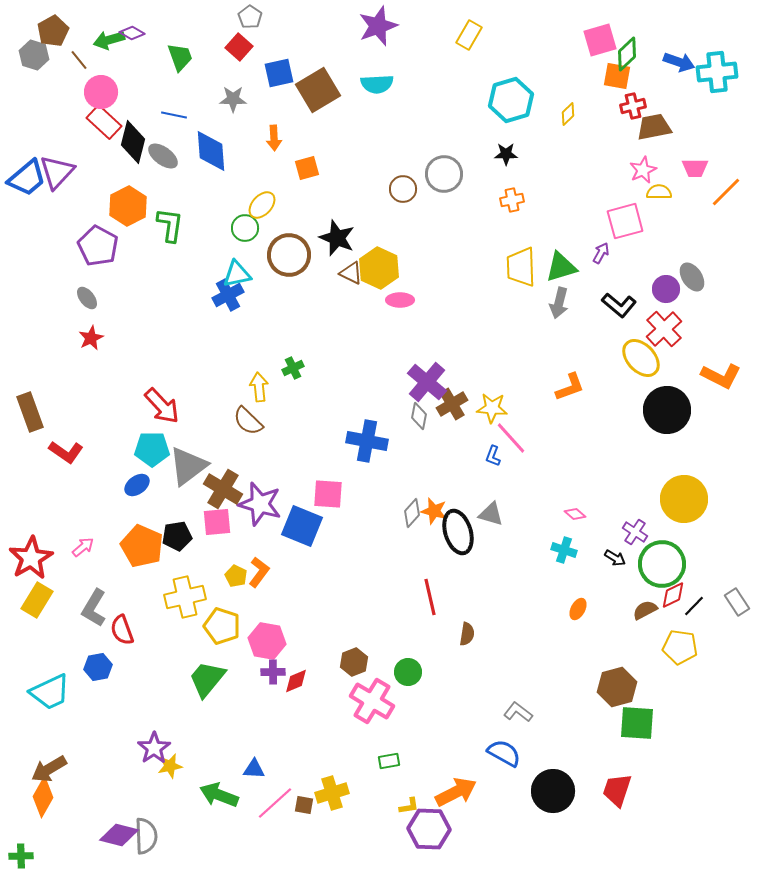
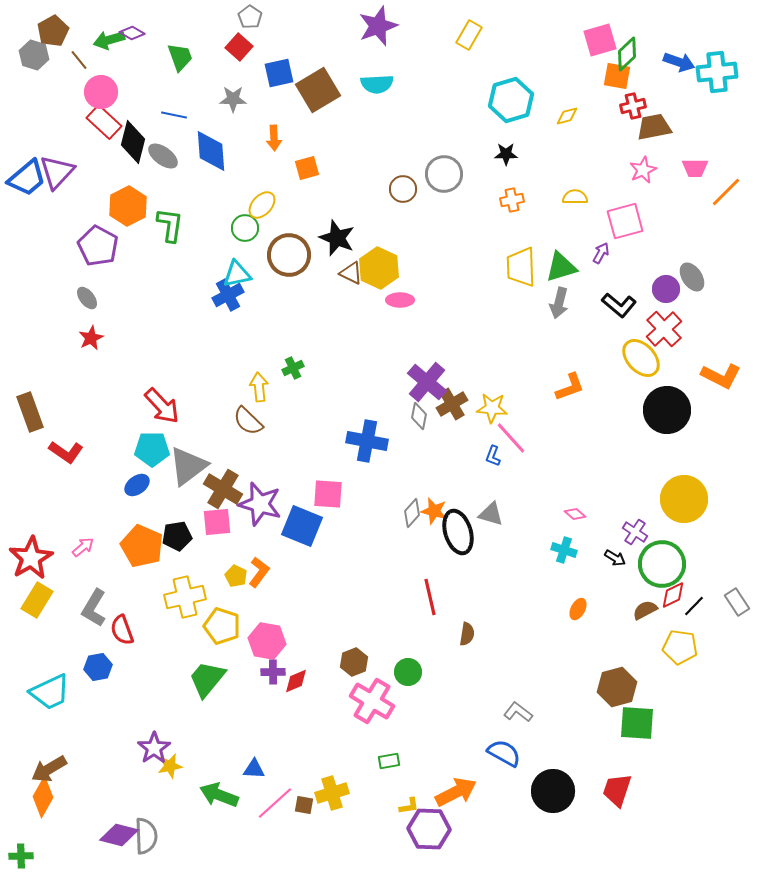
yellow diamond at (568, 114): moved 1 px left, 2 px down; rotated 30 degrees clockwise
yellow semicircle at (659, 192): moved 84 px left, 5 px down
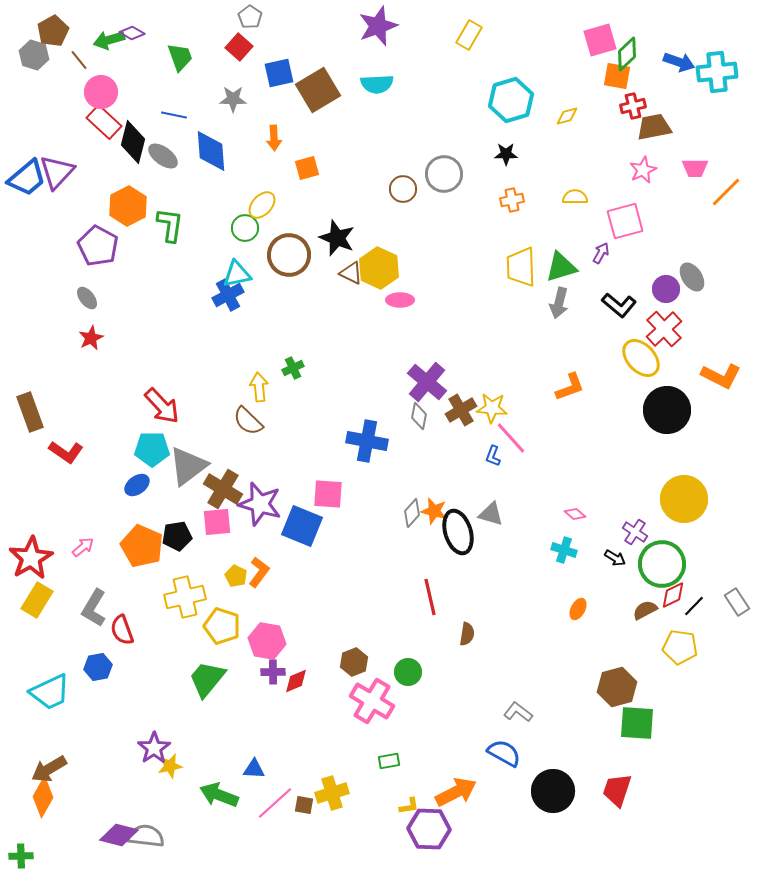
brown cross at (452, 404): moved 9 px right, 6 px down
gray semicircle at (146, 836): rotated 81 degrees counterclockwise
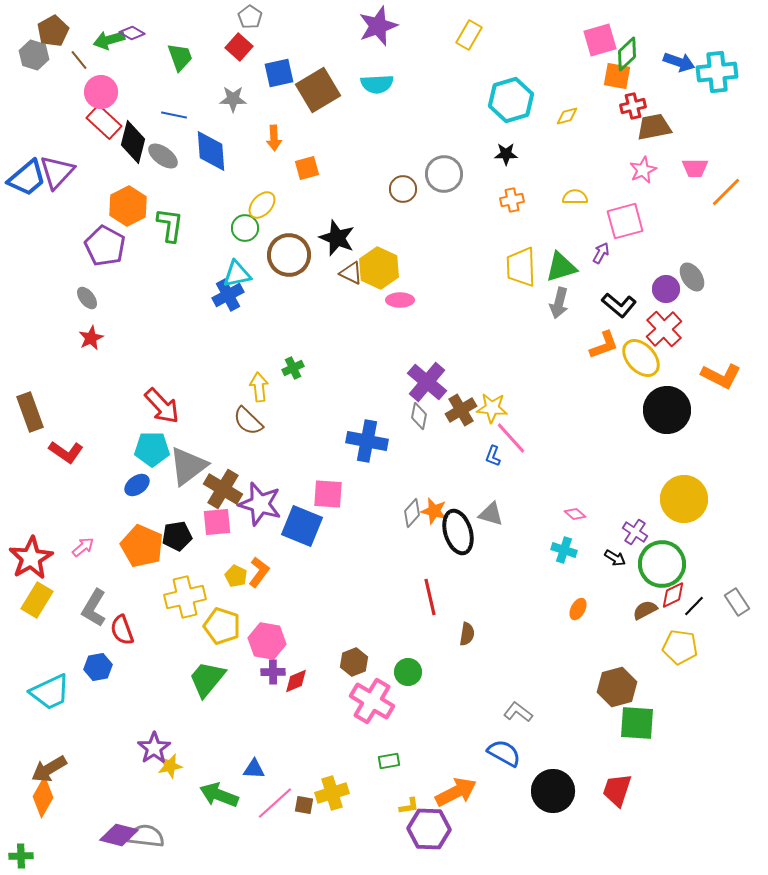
purple pentagon at (98, 246): moved 7 px right
orange L-shape at (570, 387): moved 34 px right, 42 px up
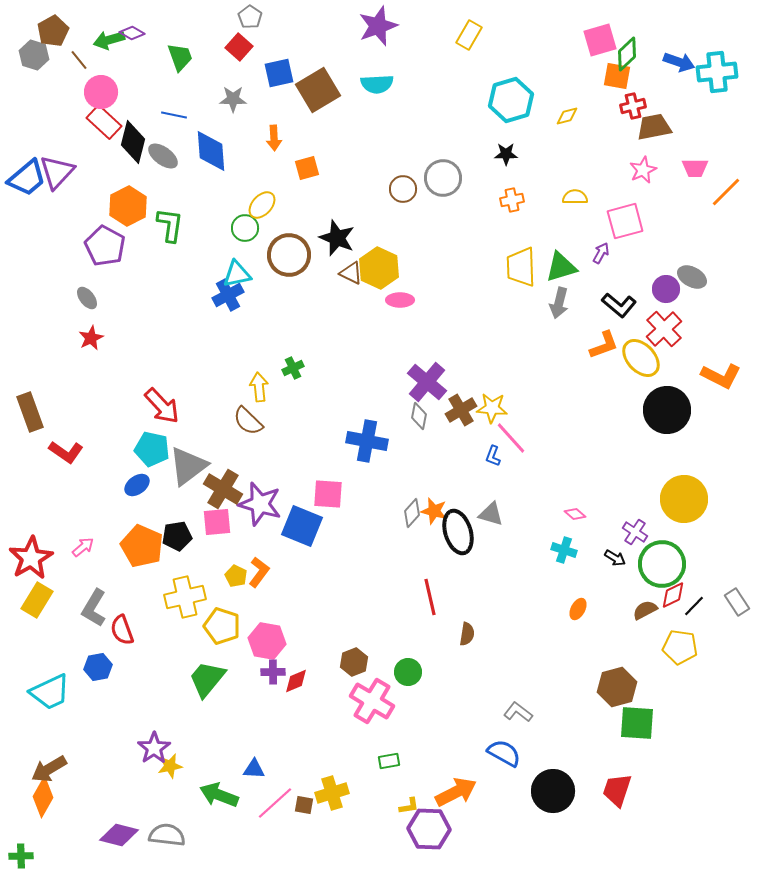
gray circle at (444, 174): moved 1 px left, 4 px down
gray ellipse at (692, 277): rotated 28 degrees counterclockwise
cyan pentagon at (152, 449): rotated 12 degrees clockwise
gray semicircle at (146, 836): moved 21 px right, 1 px up
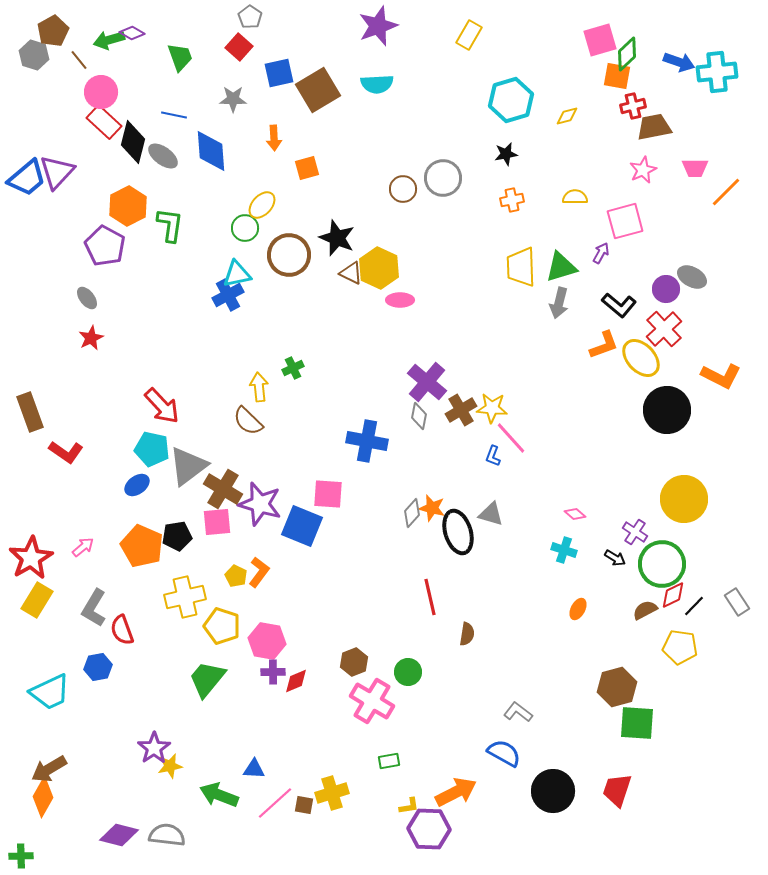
black star at (506, 154): rotated 10 degrees counterclockwise
orange star at (434, 511): moved 2 px left, 3 px up
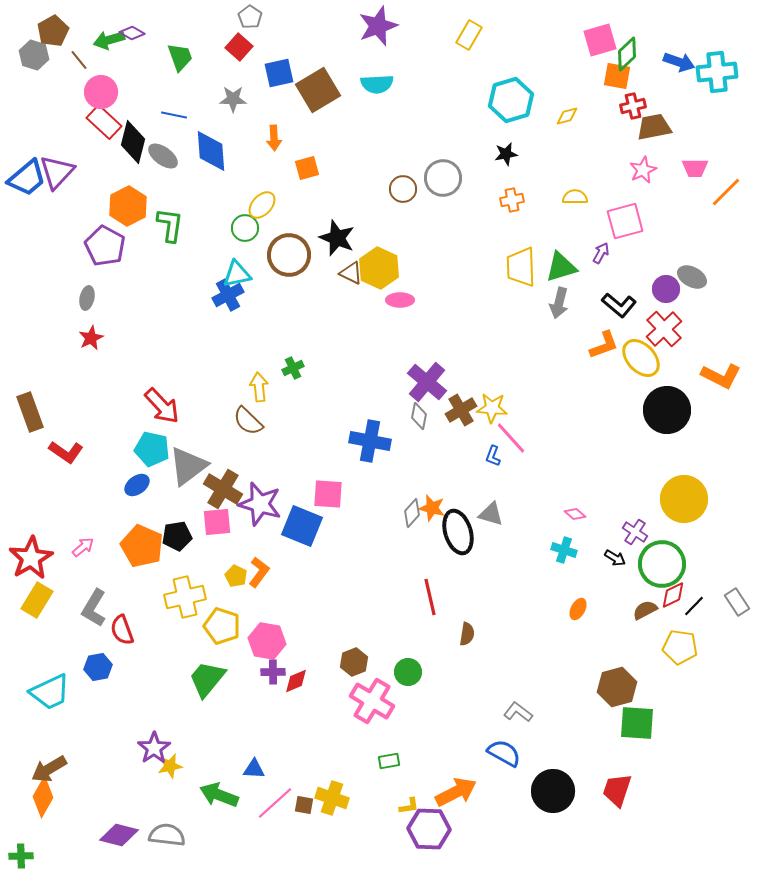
gray ellipse at (87, 298): rotated 50 degrees clockwise
blue cross at (367, 441): moved 3 px right
yellow cross at (332, 793): moved 5 px down; rotated 36 degrees clockwise
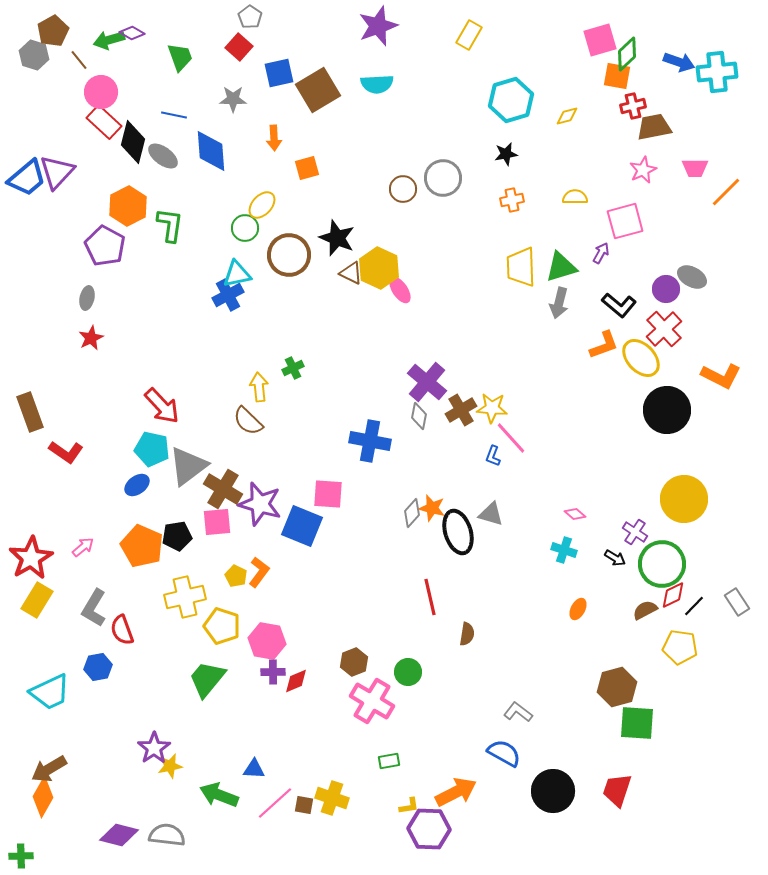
pink ellipse at (400, 300): moved 10 px up; rotated 56 degrees clockwise
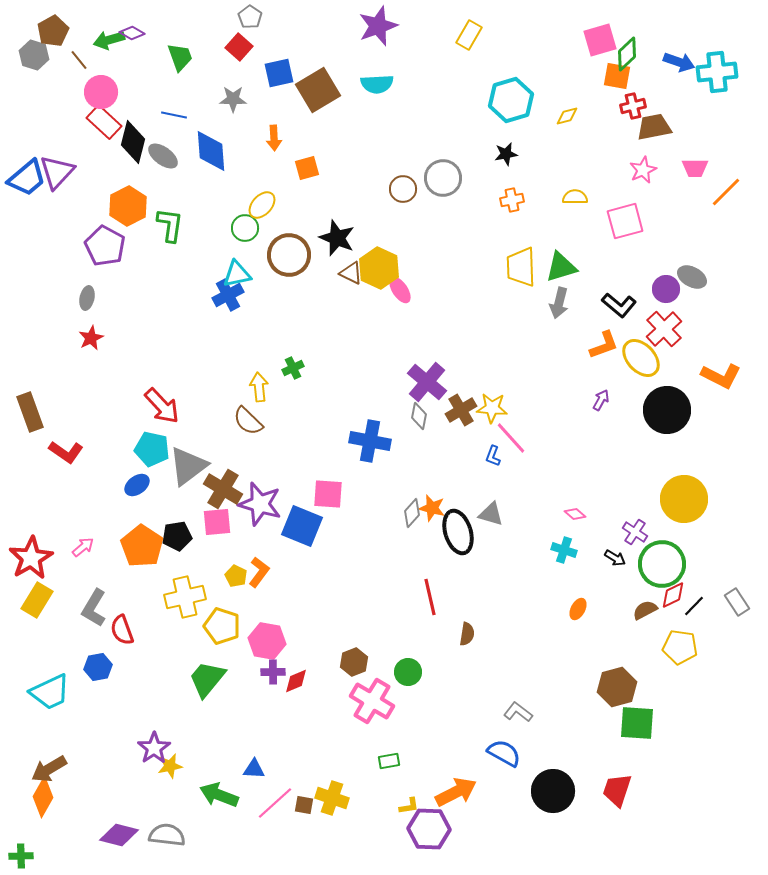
purple arrow at (601, 253): moved 147 px down
orange pentagon at (142, 546): rotated 9 degrees clockwise
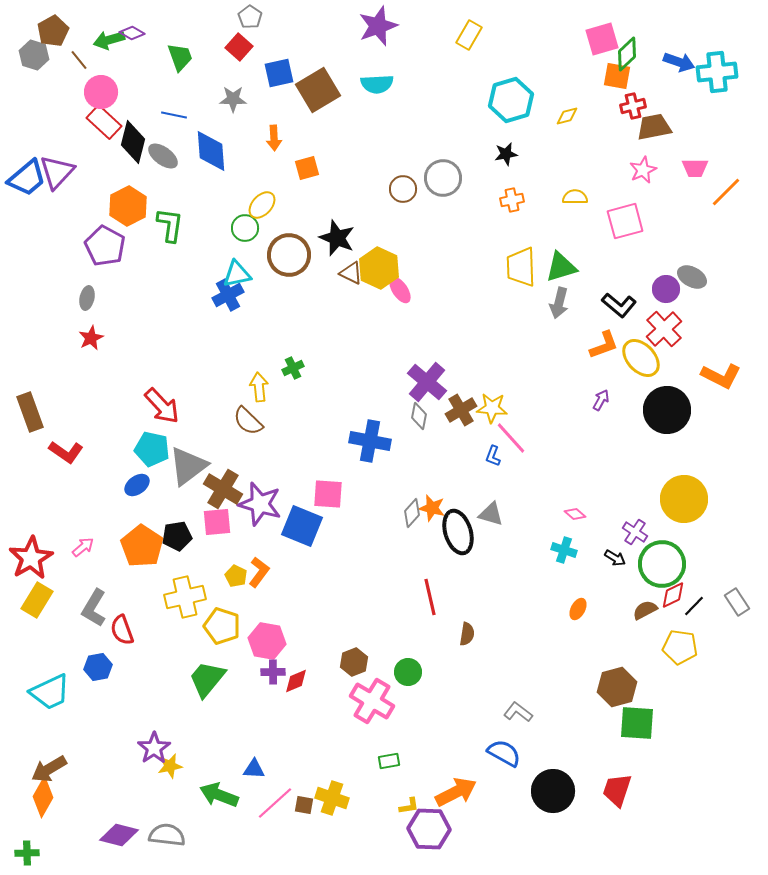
pink square at (600, 40): moved 2 px right, 1 px up
green cross at (21, 856): moved 6 px right, 3 px up
